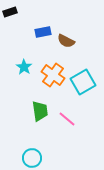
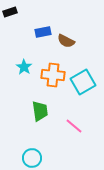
orange cross: rotated 30 degrees counterclockwise
pink line: moved 7 px right, 7 px down
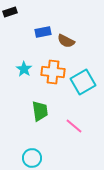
cyan star: moved 2 px down
orange cross: moved 3 px up
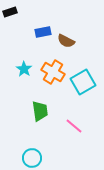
orange cross: rotated 25 degrees clockwise
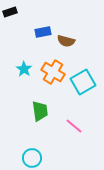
brown semicircle: rotated 12 degrees counterclockwise
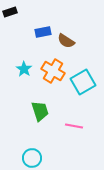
brown semicircle: rotated 18 degrees clockwise
orange cross: moved 1 px up
green trapezoid: rotated 10 degrees counterclockwise
pink line: rotated 30 degrees counterclockwise
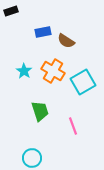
black rectangle: moved 1 px right, 1 px up
cyan star: moved 2 px down
pink line: moved 1 px left; rotated 60 degrees clockwise
